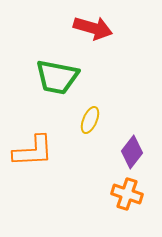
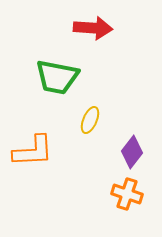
red arrow: rotated 12 degrees counterclockwise
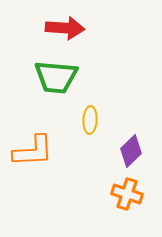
red arrow: moved 28 px left
green trapezoid: moved 1 px left; rotated 6 degrees counterclockwise
yellow ellipse: rotated 20 degrees counterclockwise
purple diamond: moved 1 px left, 1 px up; rotated 8 degrees clockwise
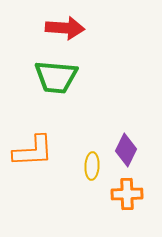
yellow ellipse: moved 2 px right, 46 px down
purple diamond: moved 5 px left, 1 px up; rotated 20 degrees counterclockwise
orange cross: rotated 20 degrees counterclockwise
